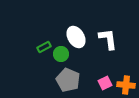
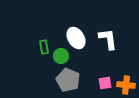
white ellipse: moved 1 px down
green rectangle: rotated 72 degrees counterclockwise
green circle: moved 2 px down
pink square: rotated 16 degrees clockwise
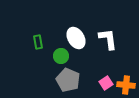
green rectangle: moved 6 px left, 5 px up
pink square: moved 1 px right; rotated 24 degrees counterclockwise
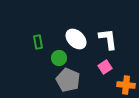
white ellipse: moved 1 px down; rotated 15 degrees counterclockwise
green circle: moved 2 px left, 2 px down
pink square: moved 1 px left, 16 px up
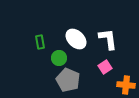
green rectangle: moved 2 px right
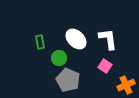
pink square: moved 1 px up; rotated 24 degrees counterclockwise
orange cross: rotated 30 degrees counterclockwise
